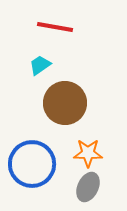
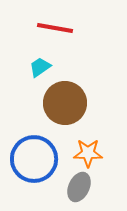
red line: moved 1 px down
cyan trapezoid: moved 2 px down
blue circle: moved 2 px right, 5 px up
gray ellipse: moved 9 px left
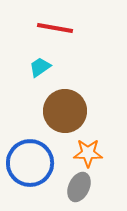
brown circle: moved 8 px down
blue circle: moved 4 px left, 4 px down
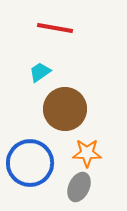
cyan trapezoid: moved 5 px down
brown circle: moved 2 px up
orange star: moved 1 px left
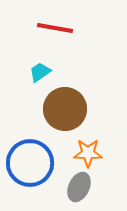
orange star: moved 1 px right
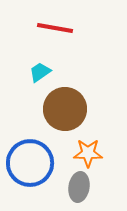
gray ellipse: rotated 16 degrees counterclockwise
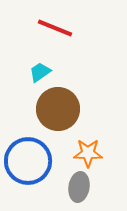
red line: rotated 12 degrees clockwise
brown circle: moved 7 px left
blue circle: moved 2 px left, 2 px up
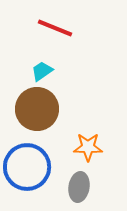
cyan trapezoid: moved 2 px right, 1 px up
brown circle: moved 21 px left
orange star: moved 6 px up
blue circle: moved 1 px left, 6 px down
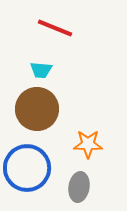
cyan trapezoid: moved 1 px left, 1 px up; rotated 140 degrees counterclockwise
orange star: moved 3 px up
blue circle: moved 1 px down
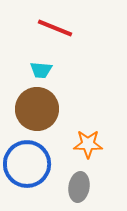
blue circle: moved 4 px up
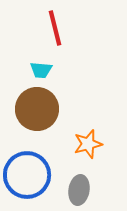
red line: rotated 54 degrees clockwise
orange star: rotated 16 degrees counterclockwise
blue circle: moved 11 px down
gray ellipse: moved 3 px down
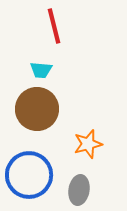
red line: moved 1 px left, 2 px up
blue circle: moved 2 px right
